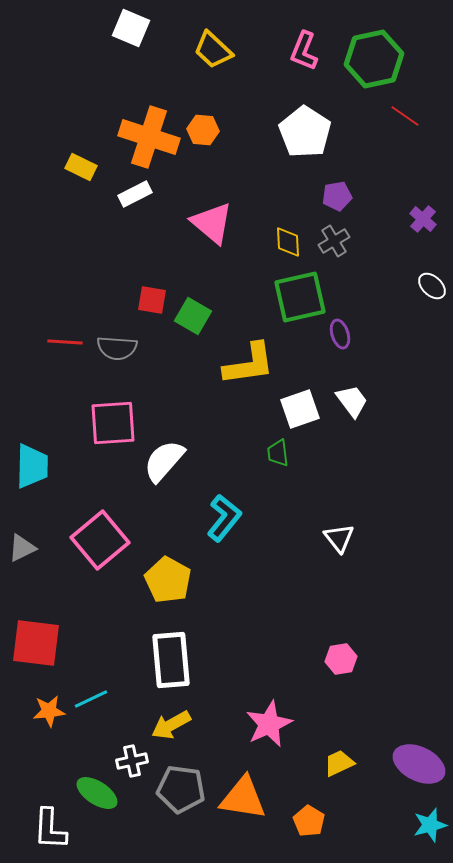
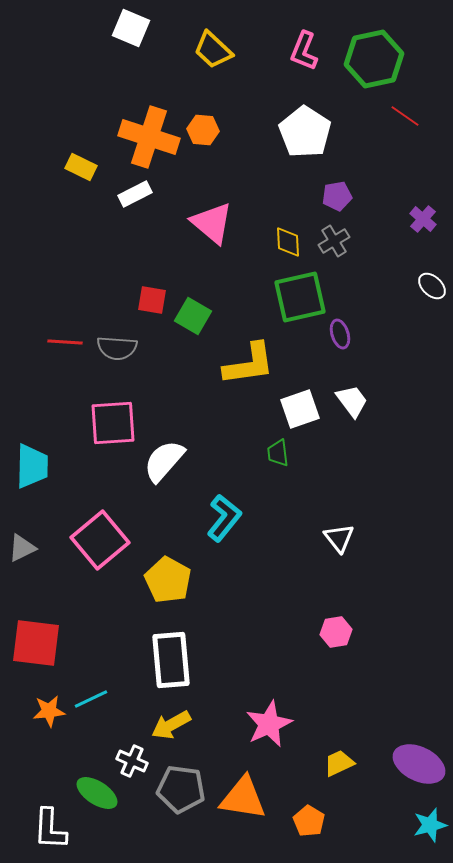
pink hexagon at (341, 659): moved 5 px left, 27 px up
white cross at (132, 761): rotated 36 degrees clockwise
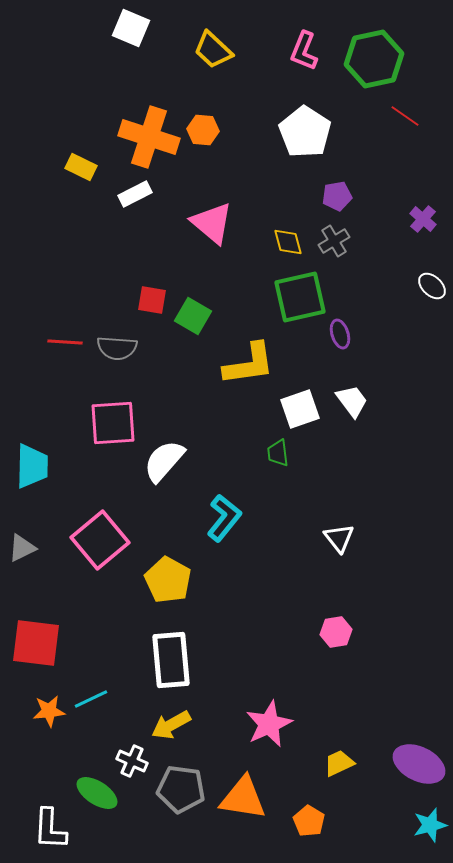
yellow diamond at (288, 242): rotated 12 degrees counterclockwise
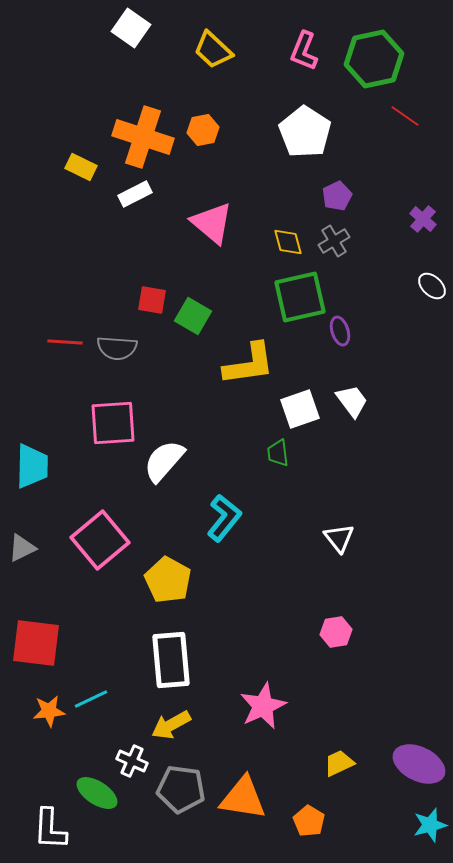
white square at (131, 28): rotated 12 degrees clockwise
orange hexagon at (203, 130): rotated 16 degrees counterclockwise
orange cross at (149, 137): moved 6 px left
purple pentagon at (337, 196): rotated 16 degrees counterclockwise
purple ellipse at (340, 334): moved 3 px up
pink star at (269, 724): moved 6 px left, 18 px up
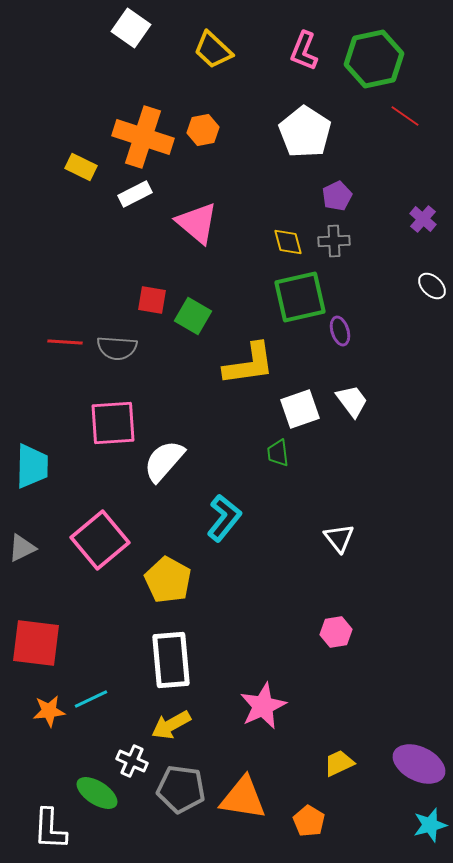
pink triangle at (212, 223): moved 15 px left
gray cross at (334, 241): rotated 28 degrees clockwise
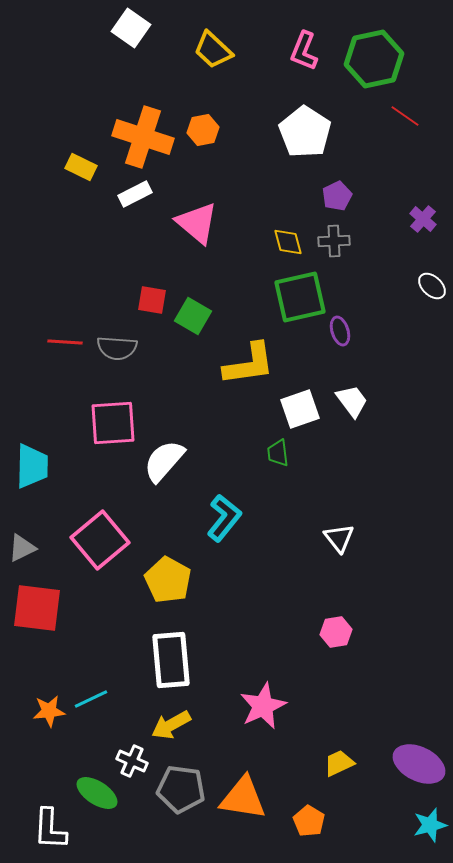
red square at (36, 643): moved 1 px right, 35 px up
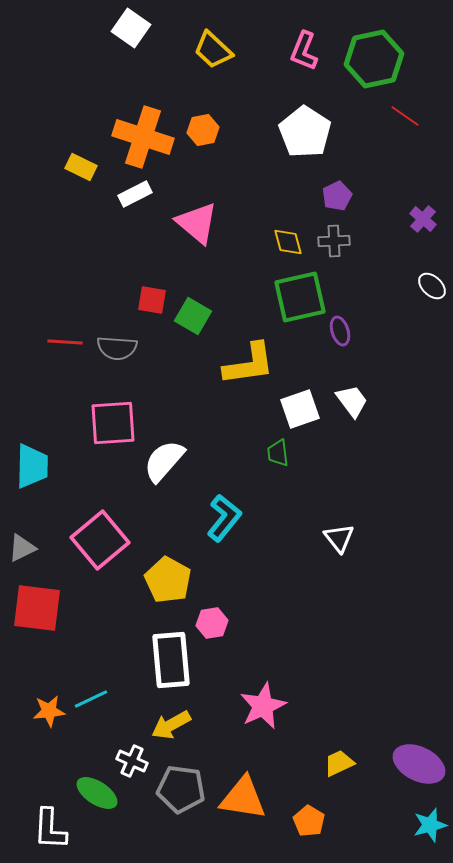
pink hexagon at (336, 632): moved 124 px left, 9 px up
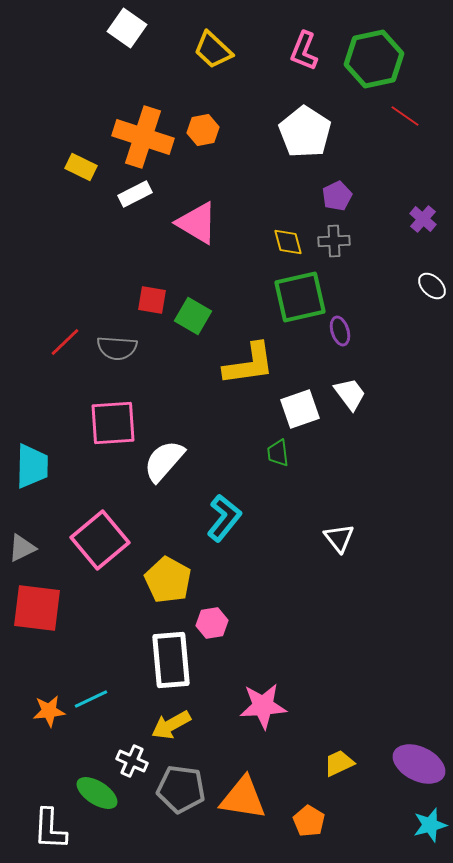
white square at (131, 28): moved 4 px left
pink triangle at (197, 223): rotated 9 degrees counterclockwise
red line at (65, 342): rotated 48 degrees counterclockwise
white trapezoid at (352, 401): moved 2 px left, 7 px up
pink star at (263, 706): rotated 21 degrees clockwise
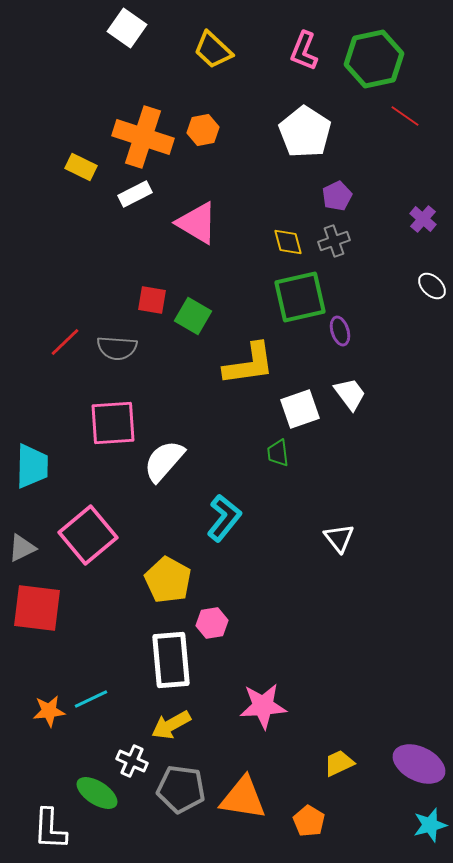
gray cross at (334, 241): rotated 16 degrees counterclockwise
pink square at (100, 540): moved 12 px left, 5 px up
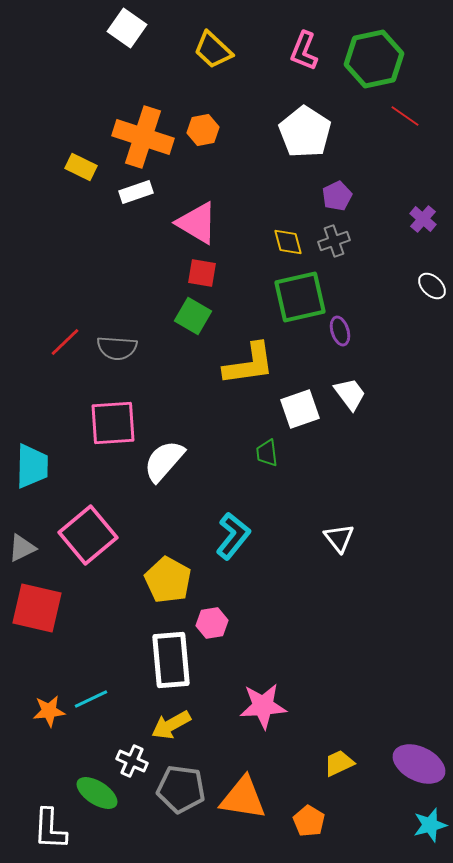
white rectangle at (135, 194): moved 1 px right, 2 px up; rotated 8 degrees clockwise
red square at (152, 300): moved 50 px right, 27 px up
green trapezoid at (278, 453): moved 11 px left
cyan L-shape at (224, 518): moved 9 px right, 18 px down
red square at (37, 608): rotated 6 degrees clockwise
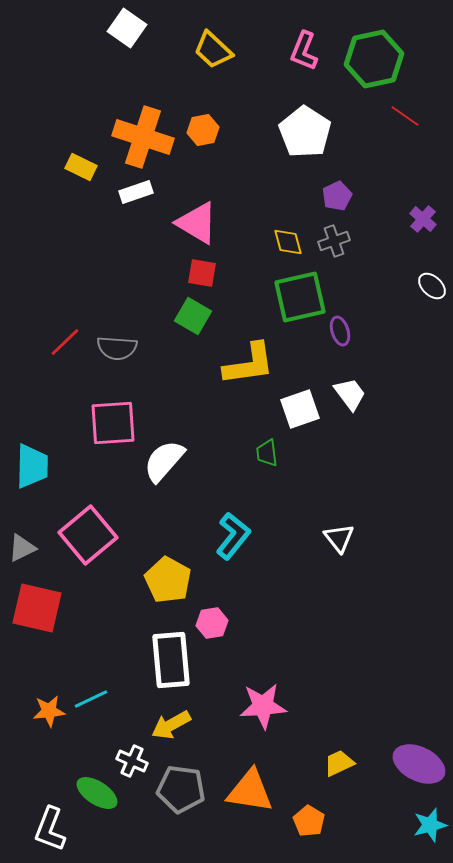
orange triangle at (243, 798): moved 7 px right, 7 px up
white L-shape at (50, 829): rotated 18 degrees clockwise
